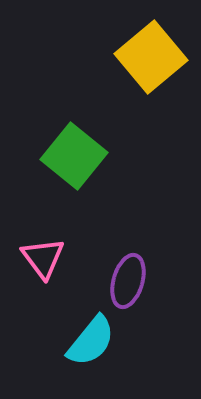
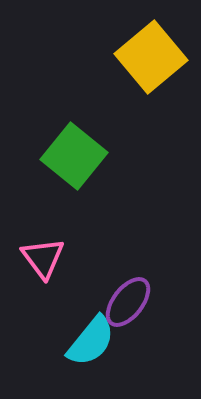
purple ellipse: moved 21 px down; rotated 22 degrees clockwise
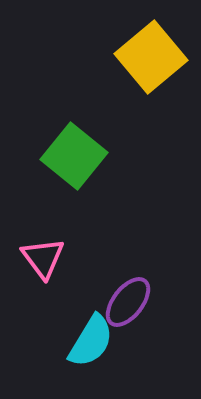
cyan semicircle: rotated 8 degrees counterclockwise
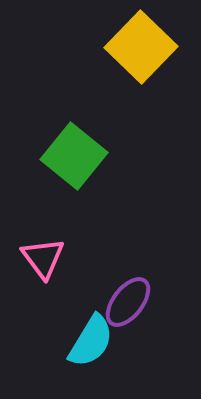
yellow square: moved 10 px left, 10 px up; rotated 6 degrees counterclockwise
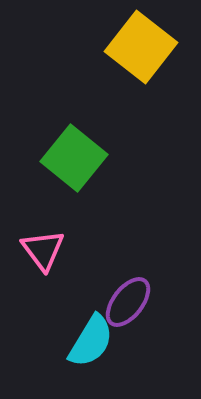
yellow square: rotated 6 degrees counterclockwise
green square: moved 2 px down
pink triangle: moved 8 px up
